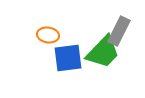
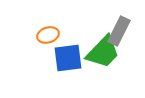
orange ellipse: rotated 25 degrees counterclockwise
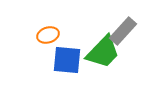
gray rectangle: moved 4 px right; rotated 16 degrees clockwise
blue square: moved 1 px left, 2 px down; rotated 12 degrees clockwise
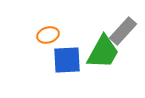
green trapezoid: rotated 15 degrees counterclockwise
blue square: rotated 8 degrees counterclockwise
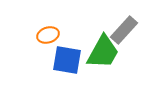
gray rectangle: moved 1 px right, 1 px up
blue square: rotated 12 degrees clockwise
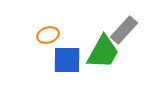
blue square: rotated 8 degrees counterclockwise
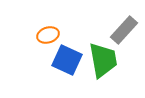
green trapezoid: moved 8 px down; rotated 39 degrees counterclockwise
blue square: rotated 24 degrees clockwise
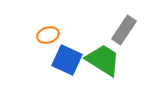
gray rectangle: rotated 8 degrees counterclockwise
green trapezoid: rotated 48 degrees counterclockwise
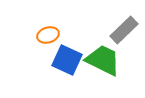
gray rectangle: rotated 12 degrees clockwise
green trapezoid: rotated 6 degrees counterclockwise
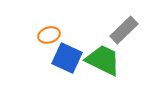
orange ellipse: moved 1 px right
blue square: moved 2 px up
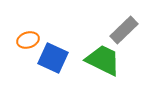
orange ellipse: moved 21 px left, 5 px down
blue square: moved 14 px left
